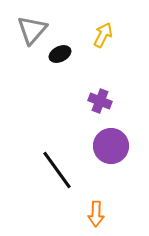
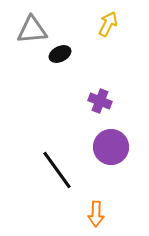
gray triangle: rotated 44 degrees clockwise
yellow arrow: moved 5 px right, 11 px up
purple circle: moved 1 px down
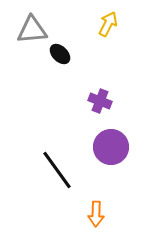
black ellipse: rotated 70 degrees clockwise
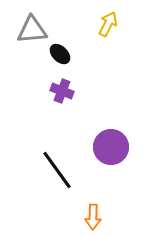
purple cross: moved 38 px left, 10 px up
orange arrow: moved 3 px left, 3 px down
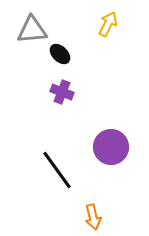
purple cross: moved 1 px down
orange arrow: rotated 15 degrees counterclockwise
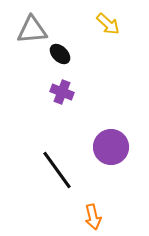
yellow arrow: rotated 105 degrees clockwise
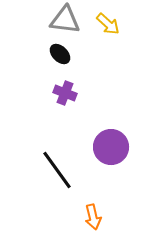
gray triangle: moved 33 px right, 10 px up; rotated 12 degrees clockwise
purple cross: moved 3 px right, 1 px down
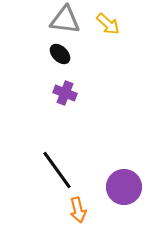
purple circle: moved 13 px right, 40 px down
orange arrow: moved 15 px left, 7 px up
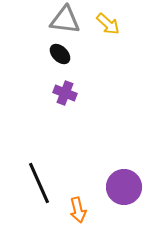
black line: moved 18 px left, 13 px down; rotated 12 degrees clockwise
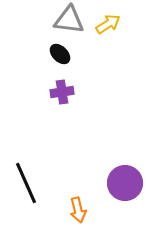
gray triangle: moved 4 px right
yellow arrow: rotated 75 degrees counterclockwise
purple cross: moved 3 px left, 1 px up; rotated 30 degrees counterclockwise
black line: moved 13 px left
purple circle: moved 1 px right, 4 px up
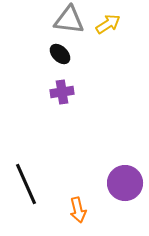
black line: moved 1 px down
